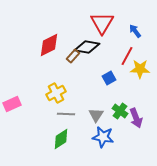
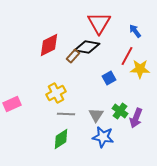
red triangle: moved 3 px left
purple arrow: rotated 42 degrees clockwise
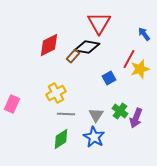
blue arrow: moved 9 px right, 3 px down
red line: moved 2 px right, 3 px down
yellow star: rotated 18 degrees counterclockwise
pink rectangle: rotated 42 degrees counterclockwise
blue star: moved 9 px left; rotated 20 degrees clockwise
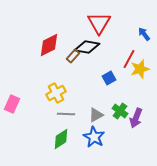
gray triangle: rotated 28 degrees clockwise
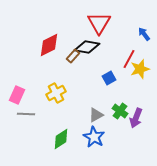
pink rectangle: moved 5 px right, 9 px up
gray line: moved 40 px left
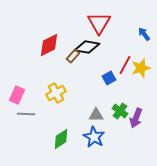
red line: moved 4 px left, 6 px down
yellow star: moved 1 px right, 1 px up
gray triangle: rotated 28 degrees clockwise
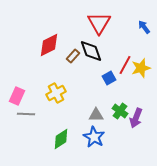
blue arrow: moved 7 px up
black diamond: moved 4 px right, 4 px down; rotated 60 degrees clockwise
pink rectangle: moved 1 px down
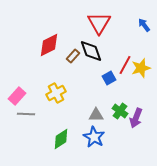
blue arrow: moved 2 px up
pink rectangle: rotated 18 degrees clockwise
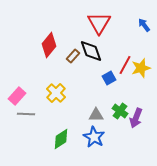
red diamond: rotated 25 degrees counterclockwise
yellow cross: rotated 18 degrees counterclockwise
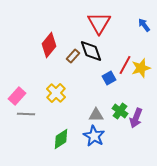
blue star: moved 1 px up
